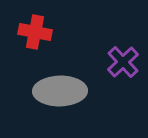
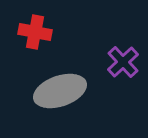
gray ellipse: rotated 18 degrees counterclockwise
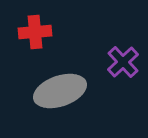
red cross: rotated 16 degrees counterclockwise
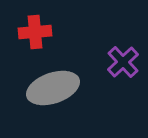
gray ellipse: moved 7 px left, 3 px up
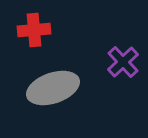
red cross: moved 1 px left, 2 px up
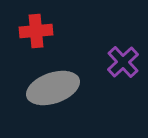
red cross: moved 2 px right, 1 px down
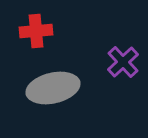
gray ellipse: rotated 6 degrees clockwise
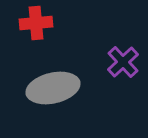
red cross: moved 8 px up
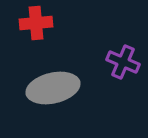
purple cross: rotated 24 degrees counterclockwise
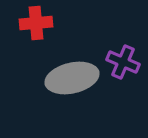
gray ellipse: moved 19 px right, 10 px up
